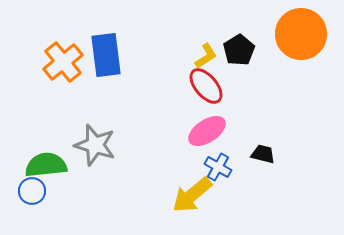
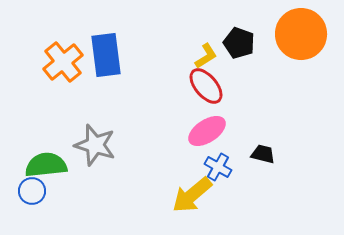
black pentagon: moved 7 px up; rotated 20 degrees counterclockwise
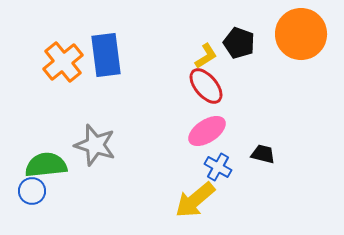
yellow arrow: moved 3 px right, 5 px down
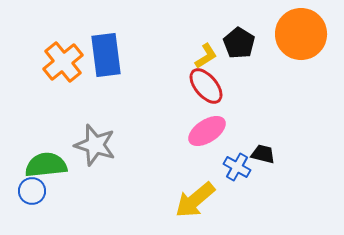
black pentagon: rotated 12 degrees clockwise
blue cross: moved 19 px right
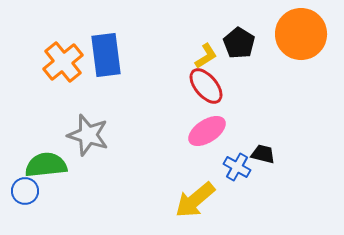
gray star: moved 7 px left, 10 px up
blue circle: moved 7 px left
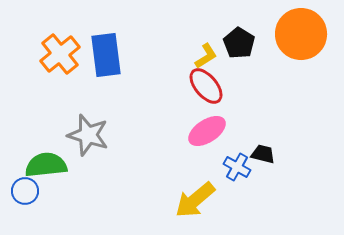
orange cross: moved 3 px left, 8 px up
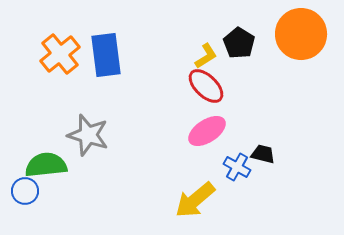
red ellipse: rotated 6 degrees counterclockwise
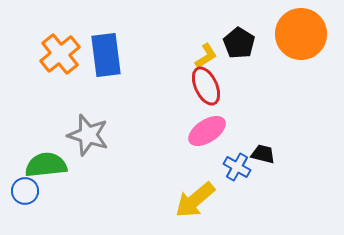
red ellipse: rotated 21 degrees clockwise
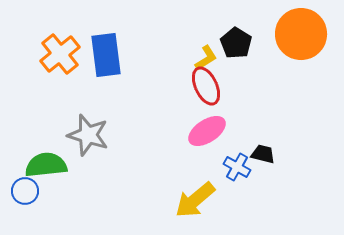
black pentagon: moved 3 px left
yellow L-shape: moved 2 px down
